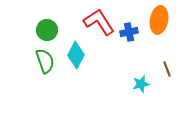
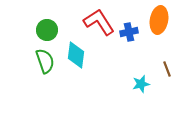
cyan diamond: rotated 20 degrees counterclockwise
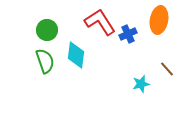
red L-shape: moved 1 px right
blue cross: moved 1 px left, 2 px down; rotated 12 degrees counterclockwise
brown line: rotated 21 degrees counterclockwise
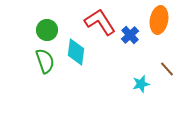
blue cross: moved 2 px right, 1 px down; rotated 18 degrees counterclockwise
cyan diamond: moved 3 px up
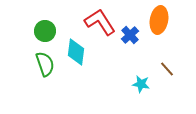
green circle: moved 2 px left, 1 px down
green semicircle: moved 3 px down
cyan star: rotated 24 degrees clockwise
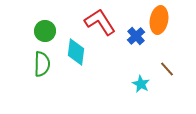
blue cross: moved 6 px right, 1 px down
green semicircle: moved 3 px left; rotated 20 degrees clockwise
cyan star: rotated 18 degrees clockwise
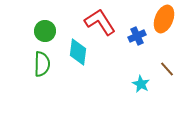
orange ellipse: moved 5 px right, 1 px up; rotated 12 degrees clockwise
blue cross: moved 1 px right; rotated 18 degrees clockwise
cyan diamond: moved 2 px right
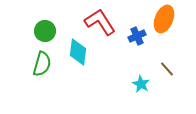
green semicircle: rotated 15 degrees clockwise
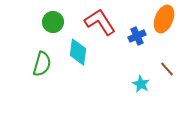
green circle: moved 8 px right, 9 px up
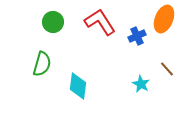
cyan diamond: moved 34 px down
